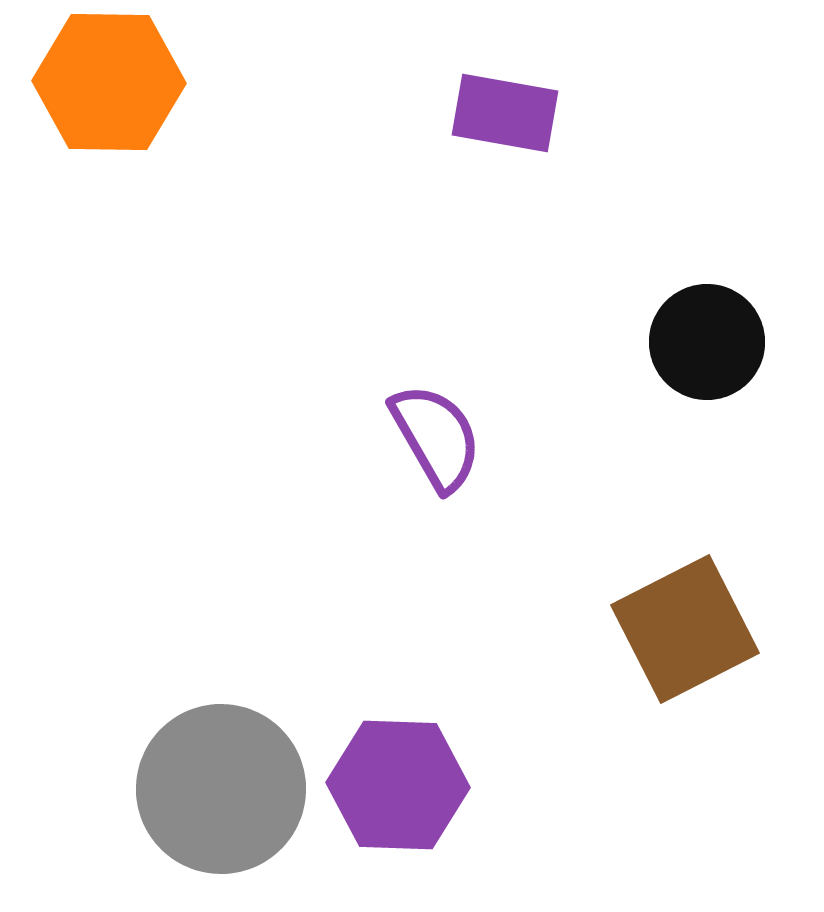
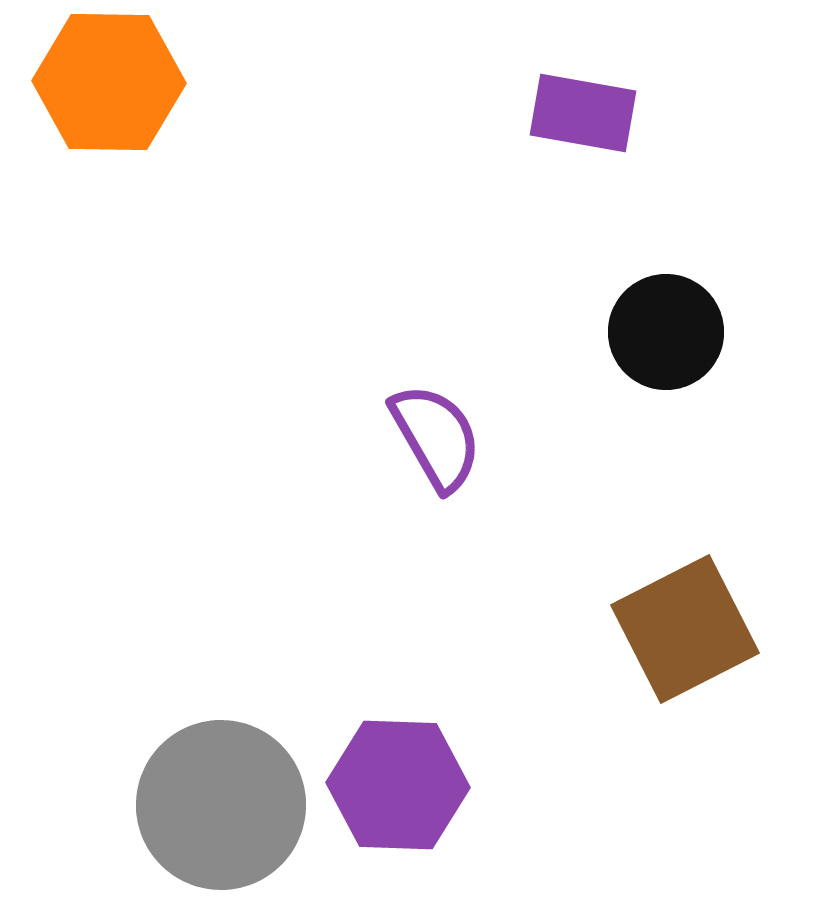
purple rectangle: moved 78 px right
black circle: moved 41 px left, 10 px up
gray circle: moved 16 px down
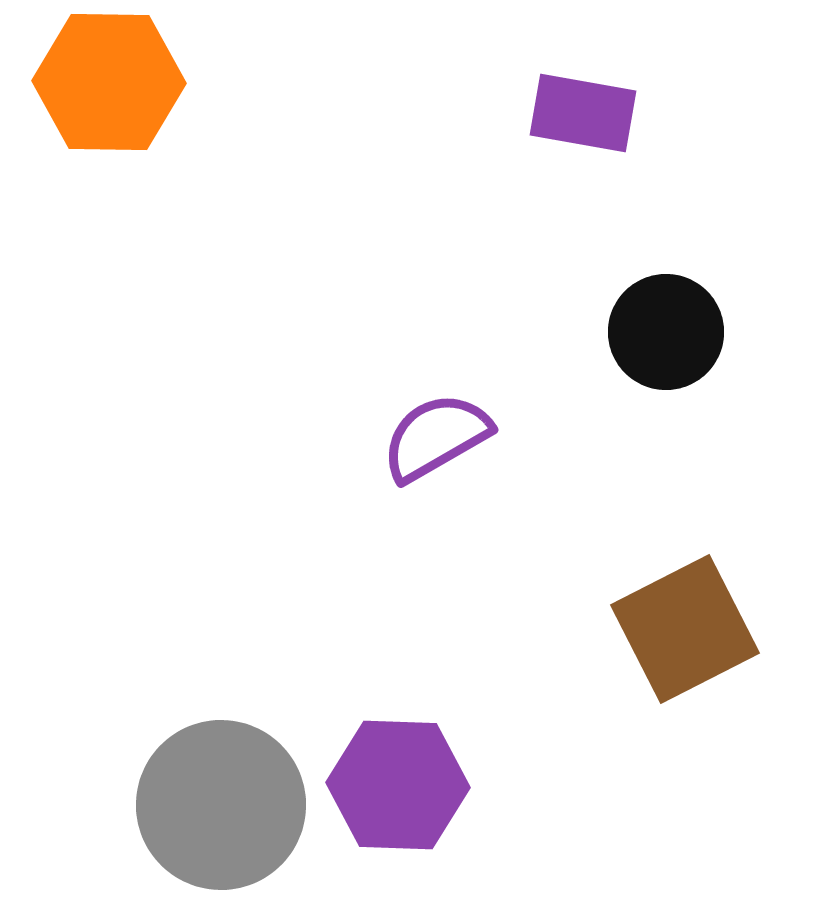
purple semicircle: rotated 90 degrees counterclockwise
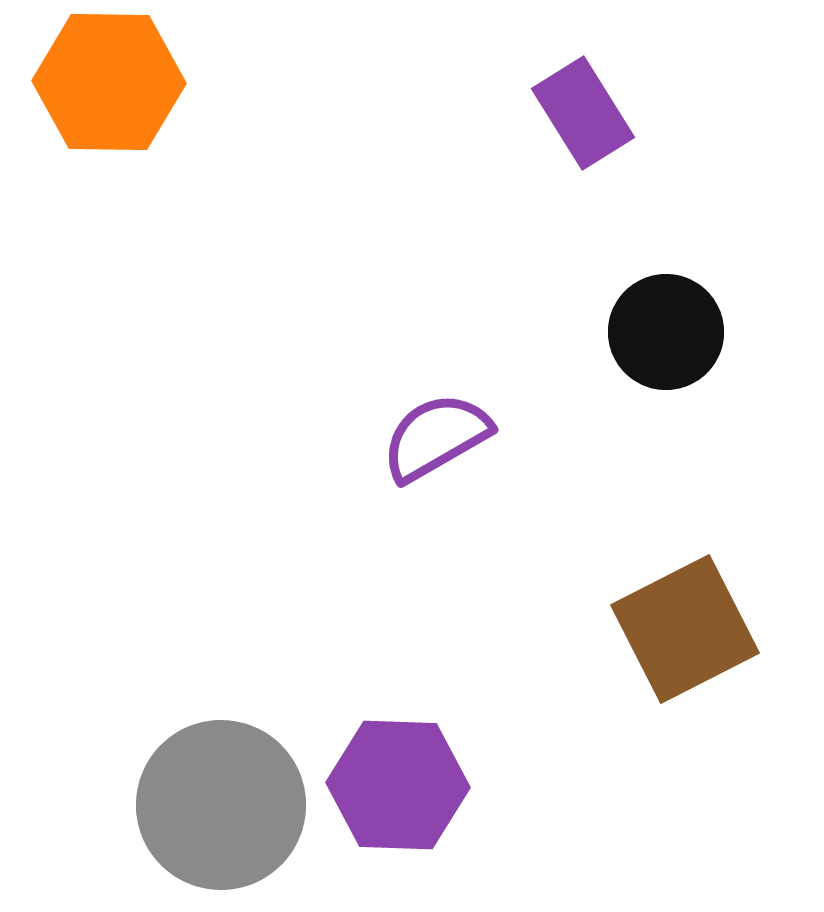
purple rectangle: rotated 48 degrees clockwise
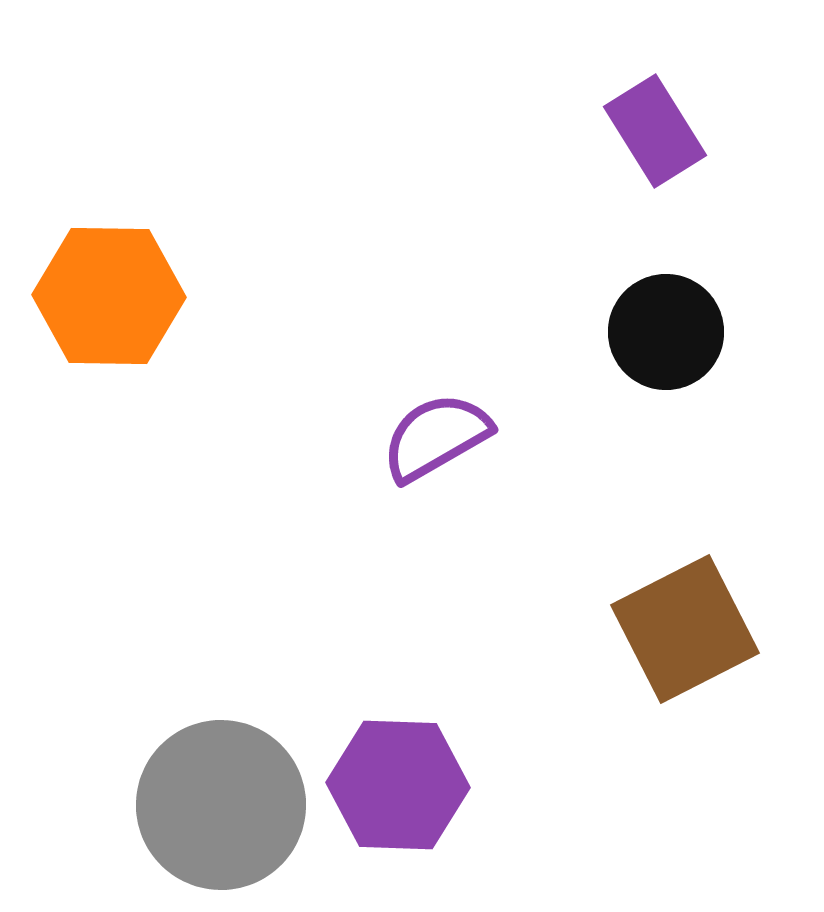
orange hexagon: moved 214 px down
purple rectangle: moved 72 px right, 18 px down
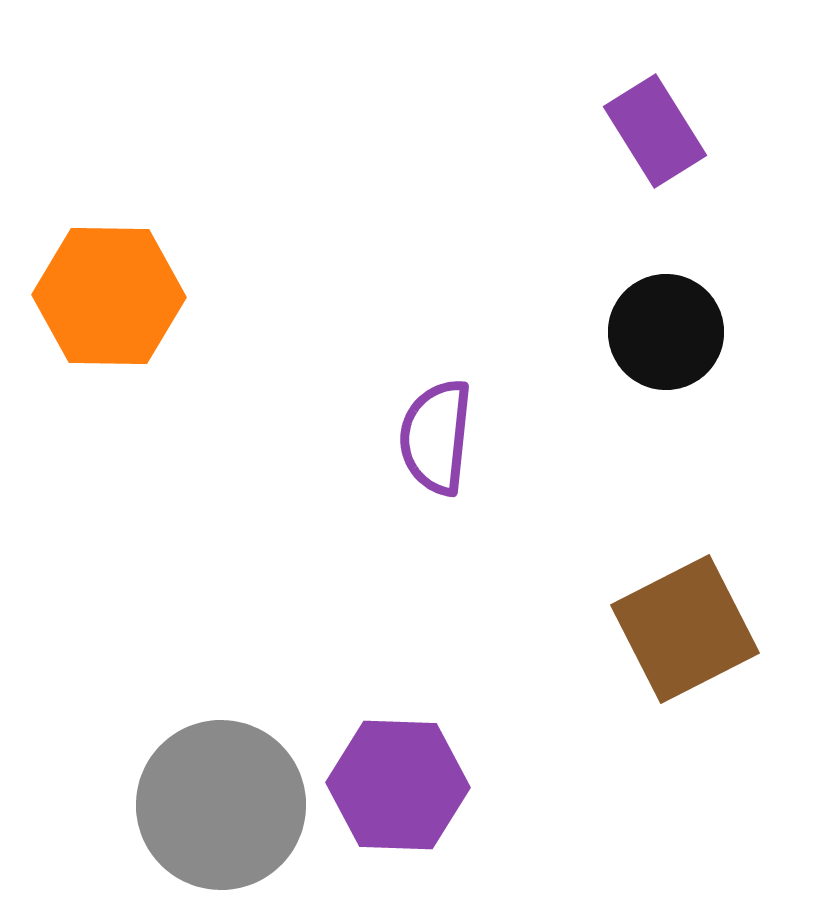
purple semicircle: rotated 54 degrees counterclockwise
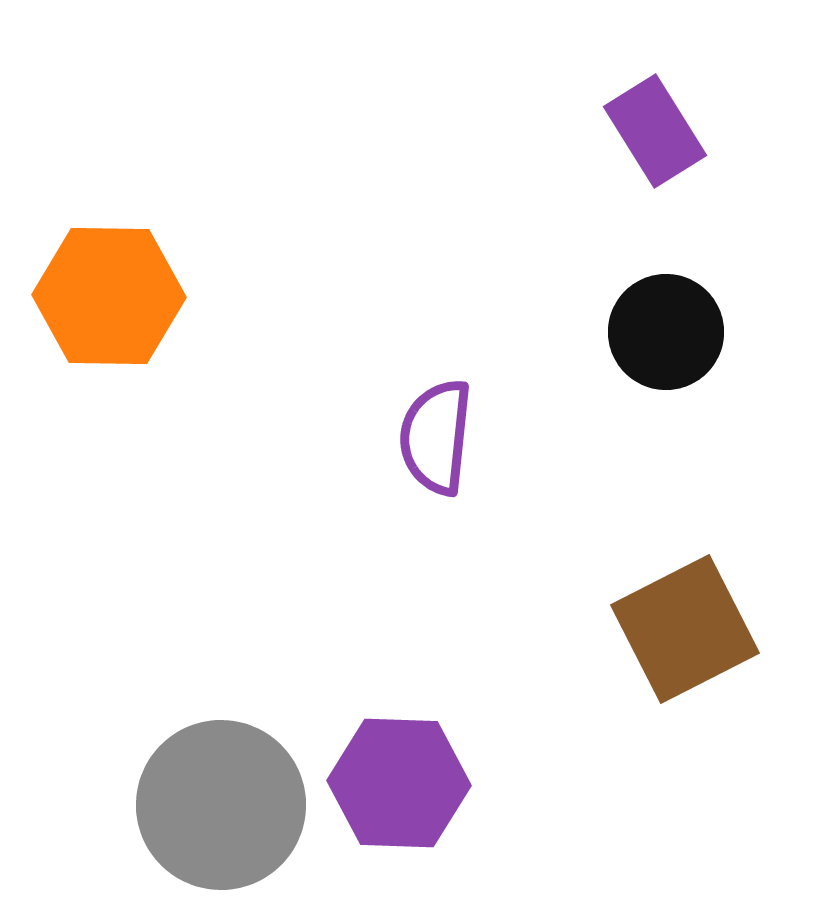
purple hexagon: moved 1 px right, 2 px up
